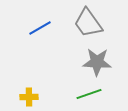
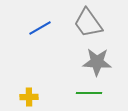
green line: moved 1 px up; rotated 20 degrees clockwise
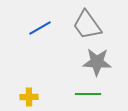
gray trapezoid: moved 1 px left, 2 px down
green line: moved 1 px left, 1 px down
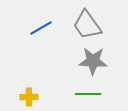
blue line: moved 1 px right
gray star: moved 4 px left, 1 px up
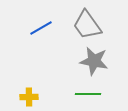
gray star: moved 1 px right; rotated 8 degrees clockwise
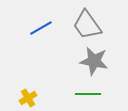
yellow cross: moved 1 px left, 1 px down; rotated 30 degrees counterclockwise
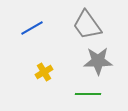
blue line: moved 9 px left
gray star: moved 4 px right; rotated 12 degrees counterclockwise
yellow cross: moved 16 px right, 26 px up
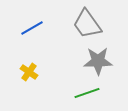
gray trapezoid: moved 1 px up
yellow cross: moved 15 px left; rotated 24 degrees counterclockwise
green line: moved 1 px left, 1 px up; rotated 20 degrees counterclockwise
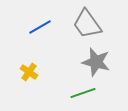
blue line: moved 8 px right, 1 px up
gray star: moved 2 px left, 1 px down; rotated 16 degrees clockwise
green line: moved 4 px left
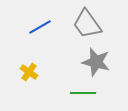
green line: rotated 20 degrees clockwise
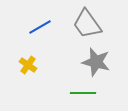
yellow cross: moved 1 px left, 7 px up
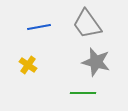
blue line: moved 1 px left; rotated 20 degrees clockwise
